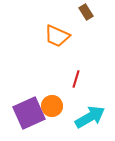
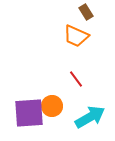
orange trapezoid: moved 19 px right
red line: rotated 54 degrees counterclockwise
purple square: rotated 20 degrees clockwise
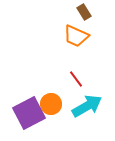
brown rectangle: moved 2 px left
orange circle: moved 1 px left, 2 px up
purple square: rotated 24 degrees counterclockwise
cyan arrow: moved 3 px left, 11 px up
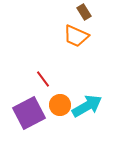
red line: moved 33 px left
orange circle: moved 9 px right, 1 px down
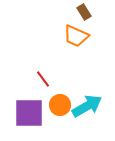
purple square: rotated 28 degrees clockwise
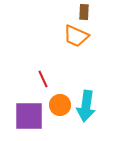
brown rectangle: rotated 35 degrees clockwise
red line: rotated 12 degrees clockwise
cyan arrow: moved 1 px left; rotated 128 degrees clockwise
purple square: moved 3 px down
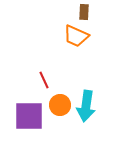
red line: moved 1 px right, 1 px down
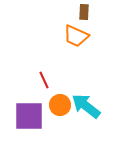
cyan arrow: rotated 120 degrees clockwise
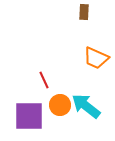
orange trapezoid: moved 20 px right, 22 px down
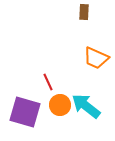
red line: moved 4 px right, 2 px down
purple square: moved 4 px left, 4 px up; rotated 16 degrees clockwise
